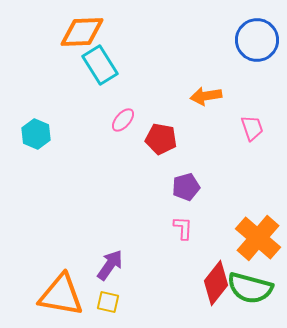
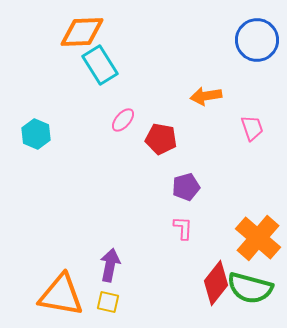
purple arrow: rotated 24 degrees counterclockwise
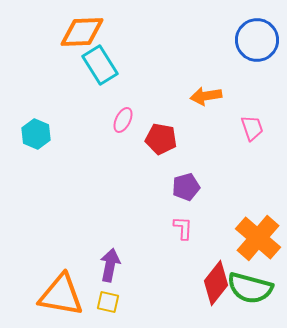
pink ellipse: rotated 15 degrees counterclockwise
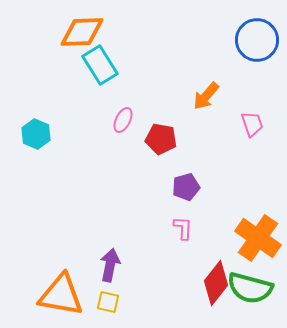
orange arrow: rotated 40 degrees counterclockwise
pink trapezoid: moved 4 px up
orange cross: rotated 6 degrees counterclockwise
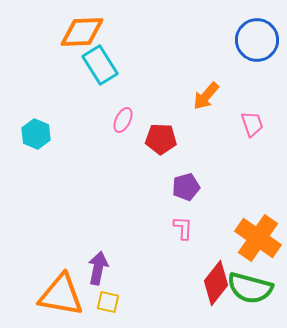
red pentagon: rotated 8 degrees counterclockwise
purple arrow: moved 12 px left, 3 px down
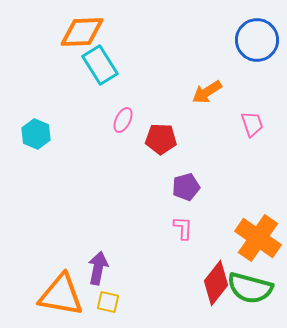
orange arrow: moved 1 px right, 4 px up; rotated 16 degrees clockwise
